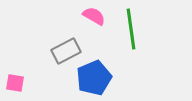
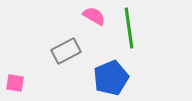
green line: moved 2 px left, 1 px up
blue pentagon: moved 17 px right
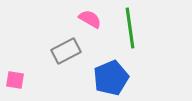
pink semicircle: moved 4 px left, 3 px down
green line: moved 1 px right
pink square: moved 3 px up
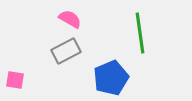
pink semicircle: moved 20 px left
green line: moved 10 px right, 5 px down
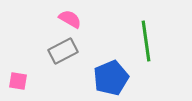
green line: moved 6 px right, 8 px down
gray rectangle: moved 3 px left
pink square: moved 3 px right, 1 px down
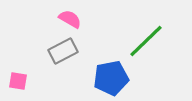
green line: rotated 54 degrees clockwise
blue pentagon: rotated 12 degrees clockwise
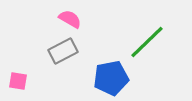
green line: moved 1 px right, 1 px down
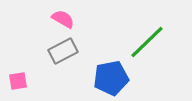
pink semicircle: moved 7 px left
pink square: rotated 18 degrees counterclockwise
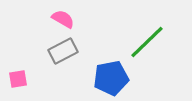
pink square: moved 2 px up
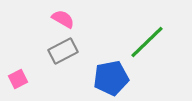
pink square: rotated 18 degrees counterclockwise
